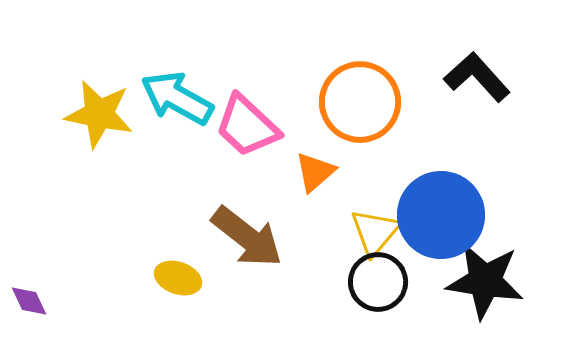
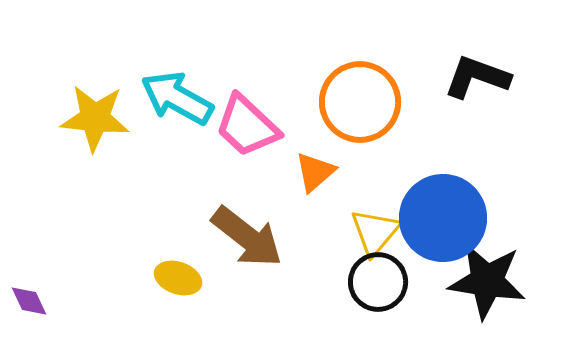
black L-shape: rotated 28 degrees counterclockwise
yellow star: moved 4 px left, 4 px down; rotated 6 degrees counterclockwise
blue circle: moved 2 px right, 3 px down
black star: moved 2 px right
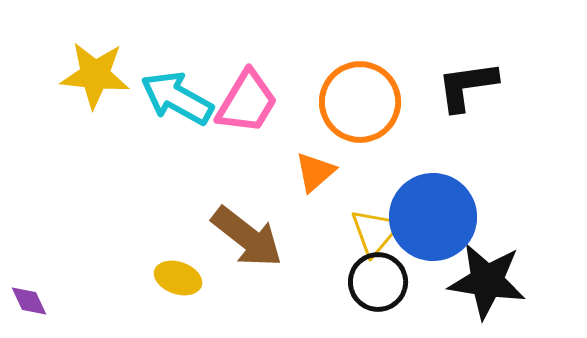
black L-shape: moved 10 px left, 9 px down; rotated 28 degrees counterclockwise
yellow star: moved 43 px up
pink trapezoid: moved 24 px up; rotated 102 degrees counterclockwise
blue circle: moved 10 px left, 1 px up
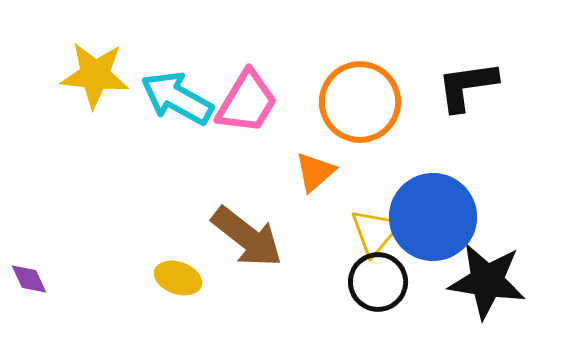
purple diamond: moved 22 px up
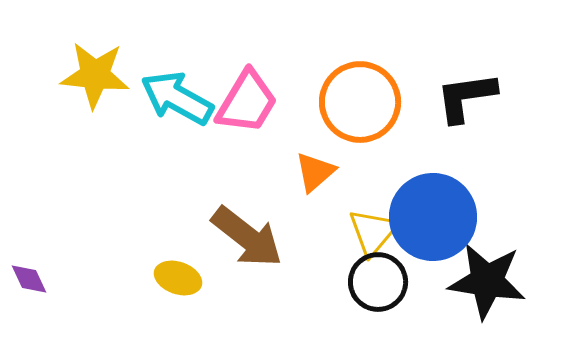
black L-shape: moved 1 px left, 11 px down
yellow triangle: moved 2 px left
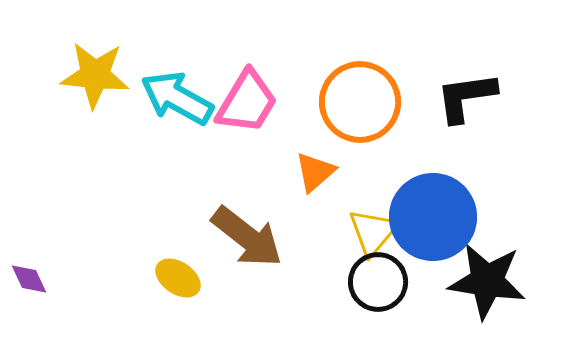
yellow ellipse: rotated 15 degrees clockwise
